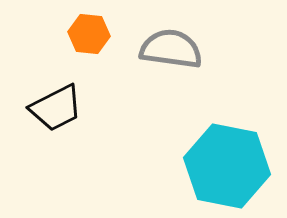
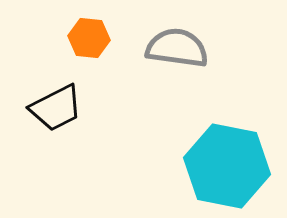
orange hexagon: moved 4 px down
gray semicircle: moved 6 px right, 1 px up
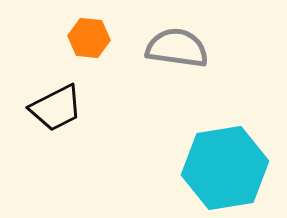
cyan hexagon: moved 2 px left, 2 px down; rotated 20 degrees counterclockwise
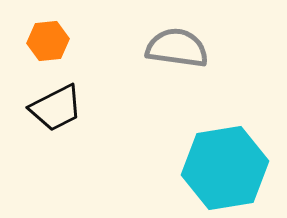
orange hexagon: moved 41 px left, 3 px down; rotated 12 degrees counterclockwise
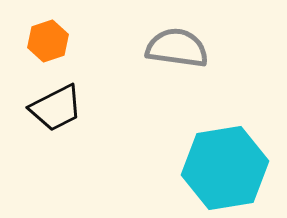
orange hexagon: rotated 12 degrees counterclockwise
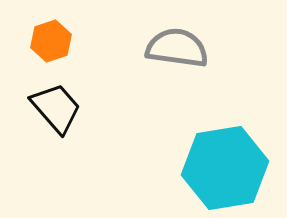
orange hexagon: moved 3 px right
black trapezoid: rotated 104 degrees counterclockwise
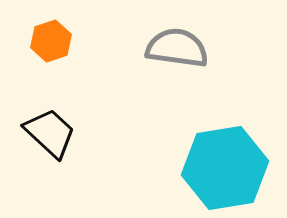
black trapezoid: moved 6 px left, 25 px down; rotated 6 degrees counterclockwise
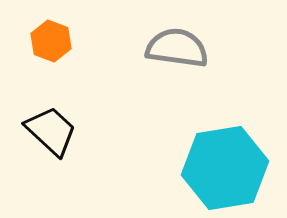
orange hexagon: rotated 21 degrees counterclockwise
black trapezoid: moved 1 px right, 2 px up
